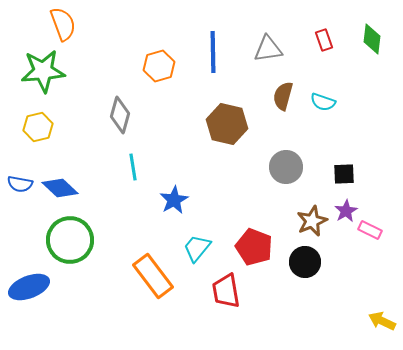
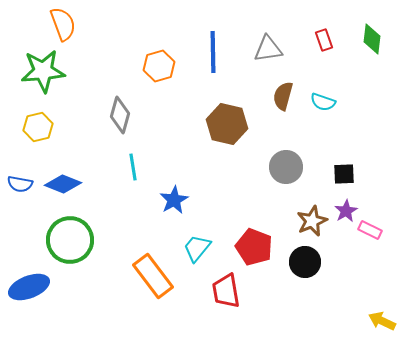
blue diamond: moved 3 px right, 4 px up; rotated 21 degrees counterclockwise
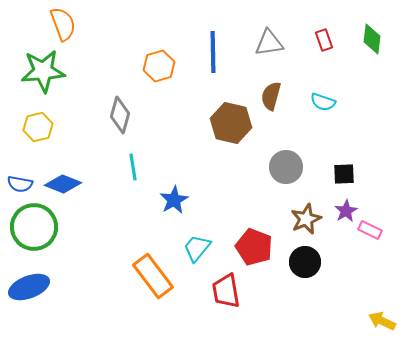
gray triangle: moved 1 px right, 6 px up
brown semicircle: moved 12 px left
brown hexagon: moved 4 px right, 1 px up
brown star: moved 6 px left, 2 px up
green circle: moved 36 px left, 13 px up
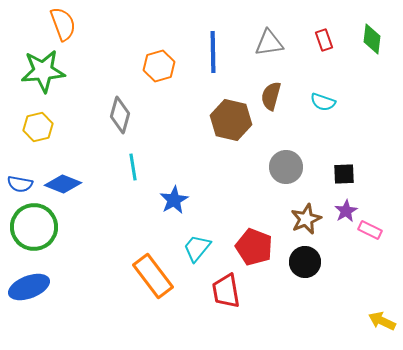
brown hexagon: moved 3 px up
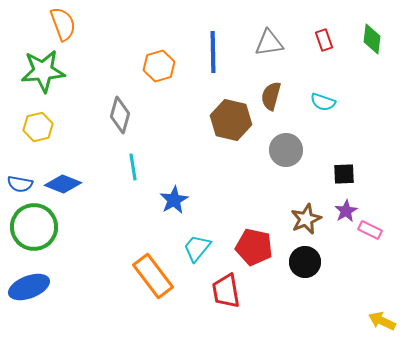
gray circle: moved 17 px up
red pentagon: rotated 9 degrees counterclockwise
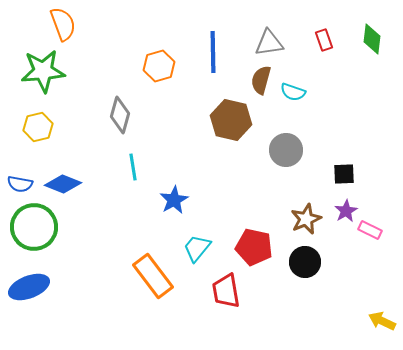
brown semicircle: moved 10 px left, 16 px up
cyan semicircle: moved 30 px left, 10 px up
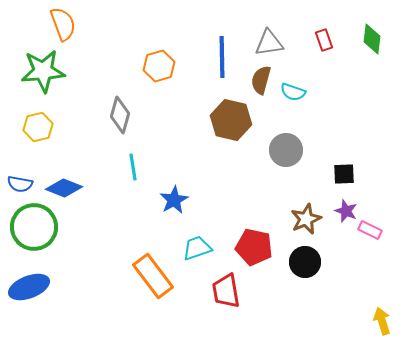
blue line: moved 9 px right, 5 px down
blue diamond: moved 1 px right, 4 px down
purple star: rotated 20 degrees counterclockwise
cyan trapezoid: rotated 32 degrees clockwise
yellow arrow: rotated 48 degrees clockwise
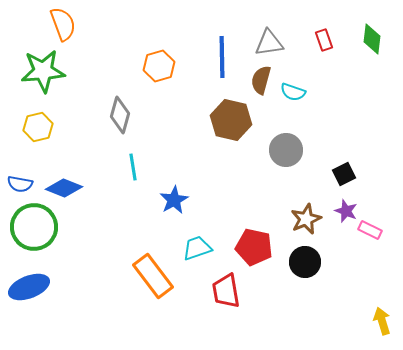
black square: rotated 25 degrees counterclockwise
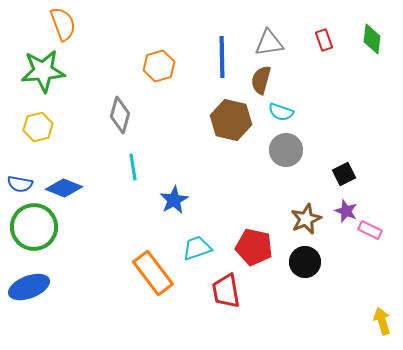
cyan semicircle: moved 12 px left, 20 px down
orange rectangle: moved 3 px up
